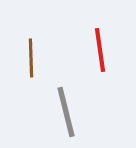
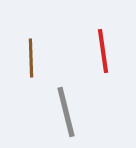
red line: moved 3 px right, 1 px down
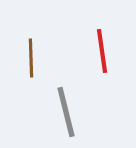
red line: moved 1 px left
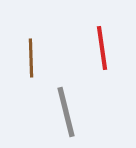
red line: moved 3 px up
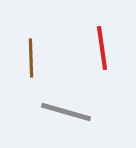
gray line: rotated 60 degrees counterclockwise
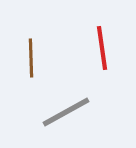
gray line: rotated 45 degrees counterclockwise
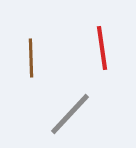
gray line: moved 4 px right, 2 px down; rotated 18 degrees counterclockwise
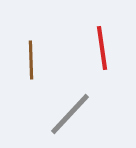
brown line: moved 2 px down
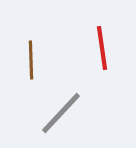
gray line: moved 9 px left, 1 px up
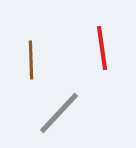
gray line: moved 2 px left
